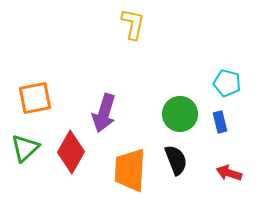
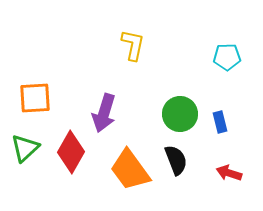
yellow L-shape: moved 21 px down
cyan pentagon: moved 26 px up; rotated 16 degrees counterclockwise
orange square: rotated 8 degrees clockwise
orange trapezoid: rotated 39 degrees counterclockwise
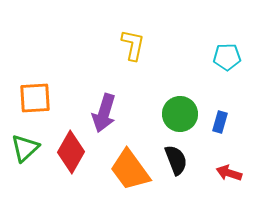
blue rectangle: rotated 30 degrees clockwise
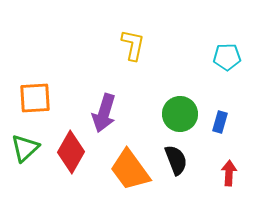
red arrow: rotated 75 degrees clockwise
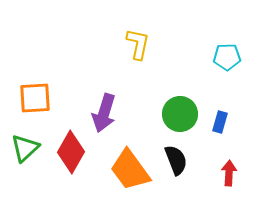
yellow L-shape: moved 5 px right, 1 px up
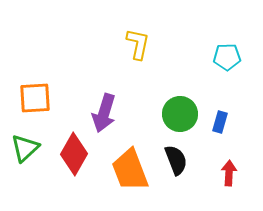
red diamond: moved 3 px right, 2 px down
orange trapezoid: rotated 15 degrees clockwise
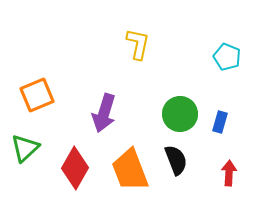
cyan pentagon: rotated 24 degrees clockwise
orange square: moved 2 px right, 3 px up; rotated 20 degrees counterclockwise
red diamond: moved 1 px right, 14 px down
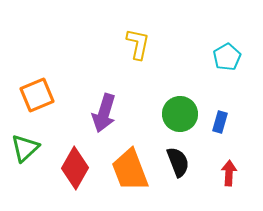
cyan pentagon: rotated 20 degrees clockwise
black semicircle: moved 2 px right, 2 px down
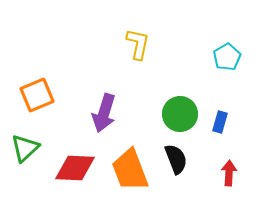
black semicircle: moved 2 px left, 3 px up
red diamond: rotated 63 degrees clockwise
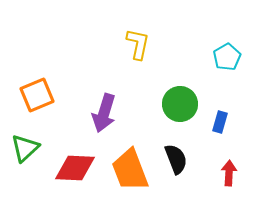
green circle: moved 10 px up
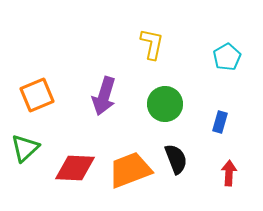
yellow L-shape: moved 14 px right
green circle: moved 15 px left
purple arrow: moved 17 px up
orange trapezoid: rotated 90 degrees clockwise
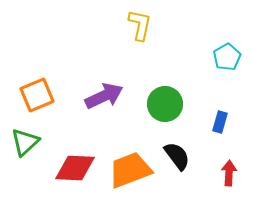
yellow L-shape: moved 12 px left, 19 px up
purple arrow: rotated 132 degrees counterclockwise
green triangle: moved 6 px up
black semicircle: moved 1 px right, 3 px up; rotated 16 degrees counterclockwise
